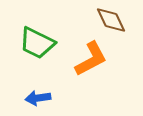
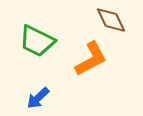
green trapezoid: moved 2 px up
blue arrow: rotated 35 degrees counterclockwise
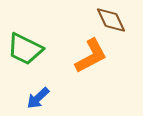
green trapezoid: moved 12 px left, 8 px down
orange L-shape: moved 3 px up
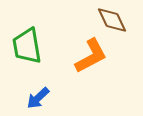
brown diamond: moved 1 px right
green trapezoid: moved 2 px right, 3 px up; rotated 54 degrees clockwise
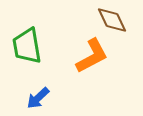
orange L-shape: moved 1 px right
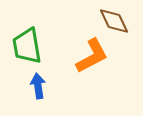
brown diamond: moved 2 px right, 1 px down
blue arrow: moved 12 px up; rotated 125 degrees clockwise
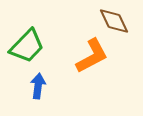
green trapezoid: rotated 126 degrees counterclockwise
blue arrow: rotated 15 degrees clockwise
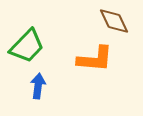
orange L-shape: moved 3 px right, 3 px down; rotated 33 degrees clockwise
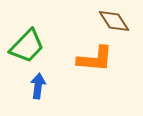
brown diamond: rotated 8 degrees counterclockwise
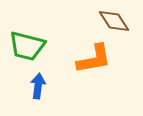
green trapezoid: rotated 60 degrees clockwise
orange L-shape: moved 1 px left; rotated 15 degrees counterclockwise
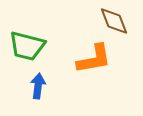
brown diamond: rotated 12 degrees clockwise
